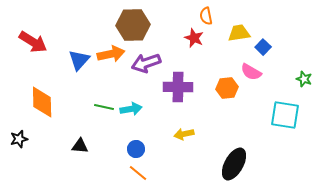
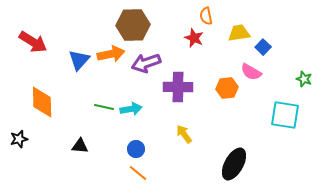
yellow arrow: rotated 66 degrees clockwise
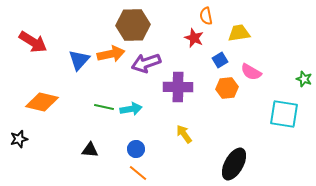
blue square: moved 43 px left, 13 px down; rotated 14 degrees clockwise
orange diamond: rotated 76 degrees counterclockwise
cyan square: moved 1 px left, 1 px up
black triangle: moved 10 px right, 4 px down
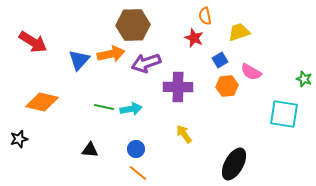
orange semicircle: moved 1 px left
yellow trapezoid: moved 1 px up; rotated 10 degrees counterclockwise
orange hexagon: moved 2 px up
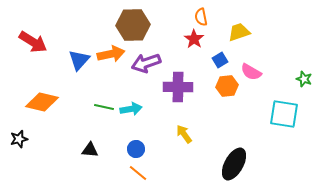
orange semicircle: moved 4 px left, 1 px down
red star: moved 1 px down; rotated 12 degrees clockwise
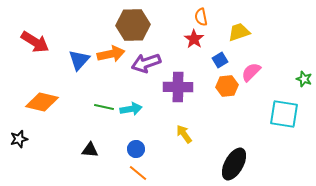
red arrow: moved 2 px right
pink semicircle: rotated 105 degrees clockwise
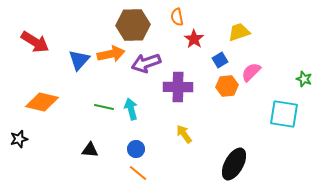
orange semicircle: moved 24 px left
cyan arrow: rotated 95 degrees counterclockwise
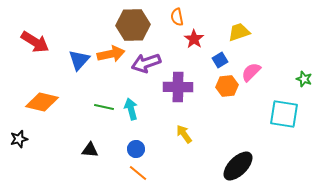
black ellipse: moved 4 px right, 2 px down; rotated 16 degrees clockwise
